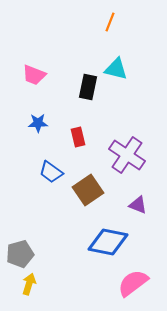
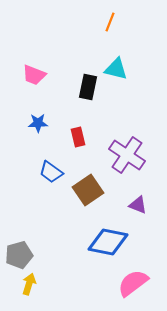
gray pentagon: moved 1 px left, 1 px down
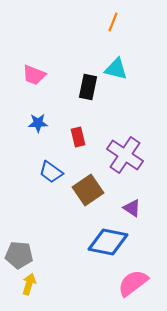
orange line: moved 3 px right
purple cross: moved 2 px left
purple triangle: moved 6 px left, 3 px down; rotated 12 degrees clockwise
gray pentagon: rotated 20 degrees clockwise
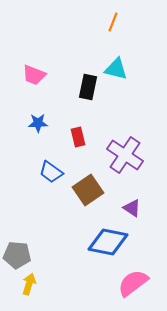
gray pentagon: moved 2 px left
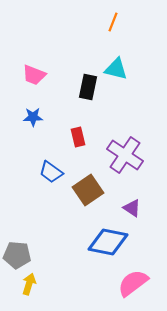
blue star: moved 5 px left, 6 px up
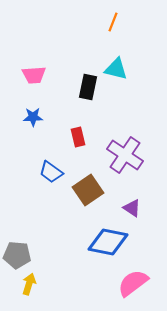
pink trapezoid: rotated 25 degrees counterclockwise
